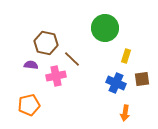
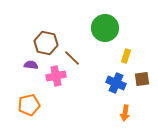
brown line: moved 1 px up
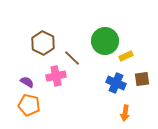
green circle: moved 13 px down
brown hexagon: moved 3 px left; rotated 15 degrees clockwise
yellow rectangle: rotated 48 degrees clockwise
purple semicircle: moved 4 px left, 17 px down; rotated 24 degrees clockwise
orange pentagon: rotated 25 degrees clockwise
